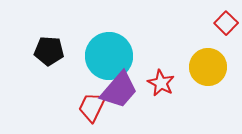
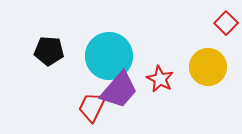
red star: moved 1 px left, 4 px up
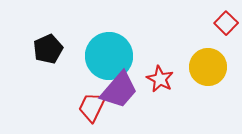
black pentagon: moved 1 px left, 2 px up; rotated 28 degrees counterclockwise
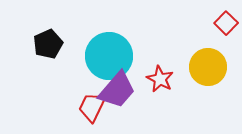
black pentagon: moved 5 px up
purple trapezoid: moved 2 px left
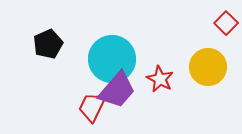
cyan circle: moved 3 px right, 3 px down
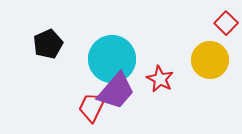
yellow circle: moved 2 px right, 7 px up
purple trapezoid: moved 1 px left, 1 px down
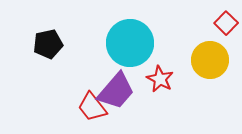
black pentagon: rotated 12 degrees clockwise
cyan circle: moved 18 px right, 16 px up
red trapezoid: rotated 64 degrees counterclockwise
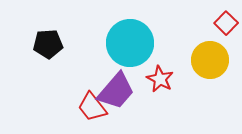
black pentagon: rotated 8 degrees clockwise
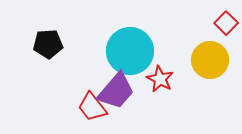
cyan circle: moved 8 px down
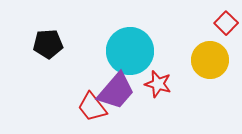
red star: moved 2 px left, 5 px down; rotated 12 degrees counterclockwise
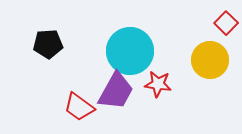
red star: rotated 8 degrees counterclockwise
purple trapezoid: rotated 12 degrees counterclockwise
red trapezoid: moved 13 px left; rotated 16 degrees counterclockwise
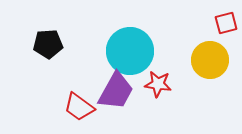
red square: rotated 30 degrees clockwise
